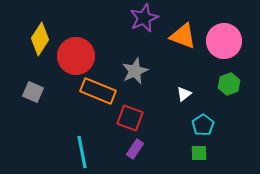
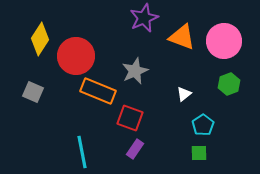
orange triangle: moved 1 px left, 1 px down
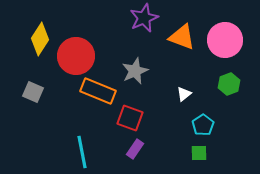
pink circle: moved 1 px right, 1 px up
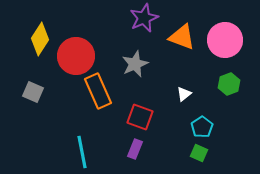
gray star: moved 7 px up
orange rectangle: rotated 44 degrees clockwise
red square: moved 10 px right, 1 px up
cyan pentagon: moved 1 px left, 2 px down
purple rectangle: rotated 12 degrees counterclockwise
green square: rotated 24 degrees clockwise
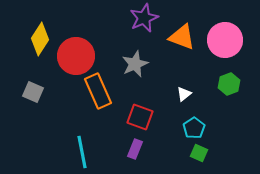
cyan pentagon: moved 8 px left, 1 px down
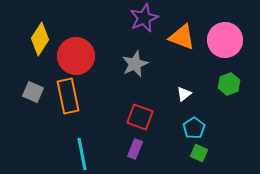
orange rectangle: moved 30 px left, 5 px down; rotated 12 degrees clockwise
cyan line: moved 2 px down
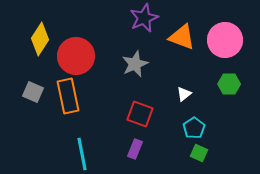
green hexagon: rotated 20 degrees clockwise
red square: moved 3 px up
